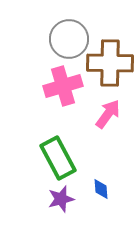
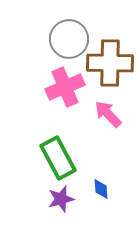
pink cross: moved 2 px right, 1 px down; rotated 6 degrees counterclockwise
pink arrow: rotated 80 degrees counterclockwise
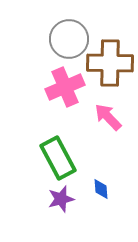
pink arrow: moved 3 px down
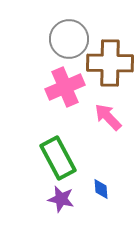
purple star: rotated 28 degrees clockwise
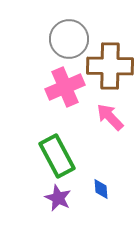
brown cross: moved 3 px down
pink arrow: moved 2 px right
green rectangle: moved 1 px left, 2 px up
purple star: moved 3 px left, 1 px up; rotated 12 degrees clockwise
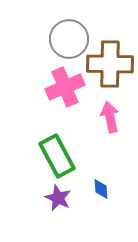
brown cross: moved 2 px up
pink arrow: rotated 32 degrees clockwise
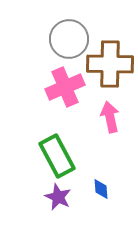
purple star: moved 1 px up
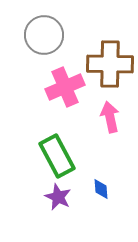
gray circle: moved 25 px left, 4 px up
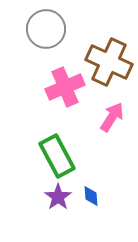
gray circle: moved 2 px right, 6 px up
brown cross: moved 1 px left, 2 px up; rotated 24 degrees clockwise
pink arrow: moved 2 px right; rotated 44 degrees clockwise
blue diamond: moved 10 px left, 7 px down
purple star: rotated 12 degrees clockwise
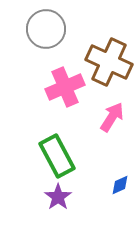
blue diamond: moved 29 px right, 11 px up; rotated 70 degrees clockwise
